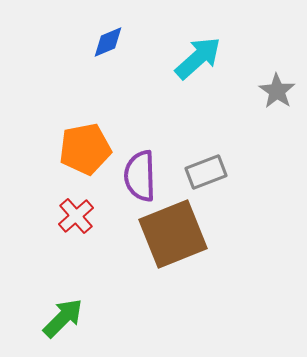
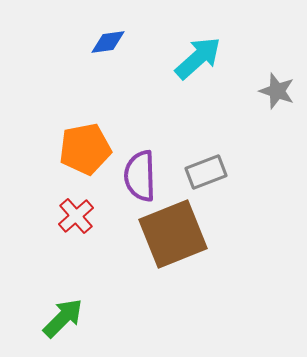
blue diamond: rotated 15 degrees clockwise
gray star: rotated 15 degrees counterclockwise
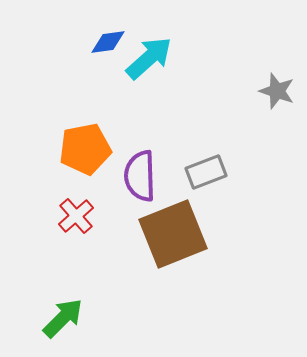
cyan arrow: moved 49 px left
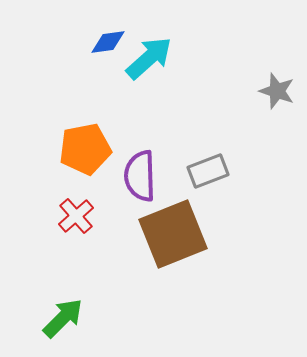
gray rectangle: moved 2 px right, 1 px up
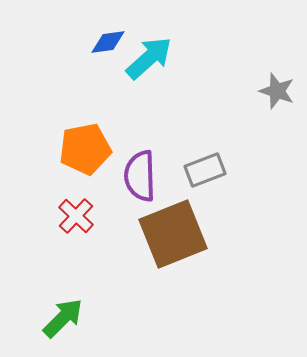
gray rectangle: moved 3 px left, 1 px up
red cross: rotated 6 degrees counterclockwise
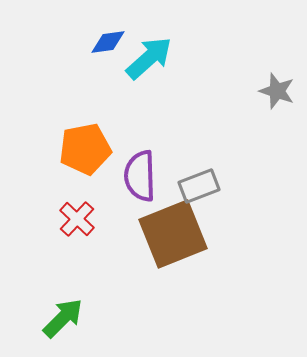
gray rectangle: moved 6 px left, 16 px down
red cross: moved 1 px right, 3 px down
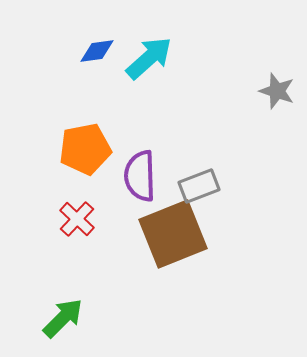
blue diamond: moved 11 px left, 9 px down
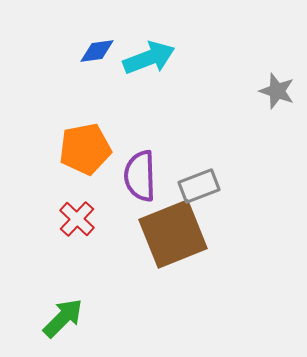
cyan arrow: rotated 21 degrees clockwise
